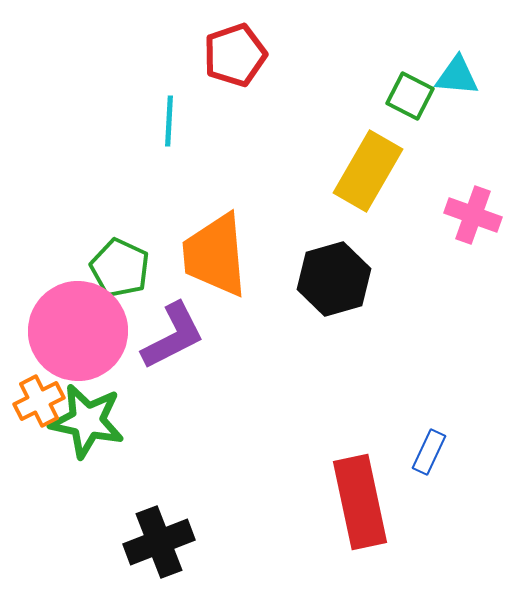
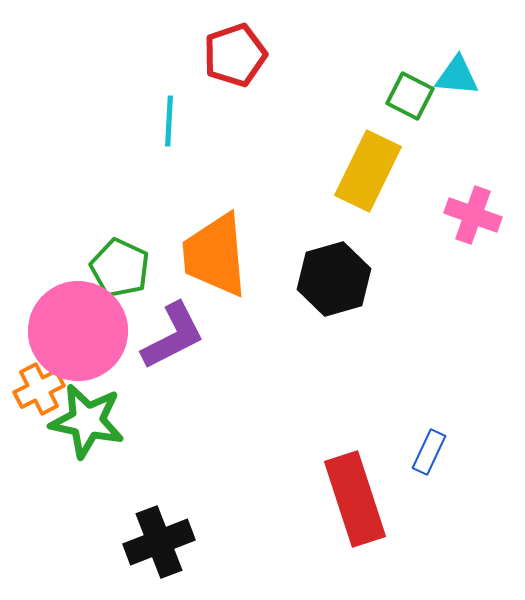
yellow rectangle: rotated 4 degrees counterclockwise
orange cross: moved 12 px up
red rectangle: moved 5 px left, 3 px up; rotated 6 degrees counterclockwise
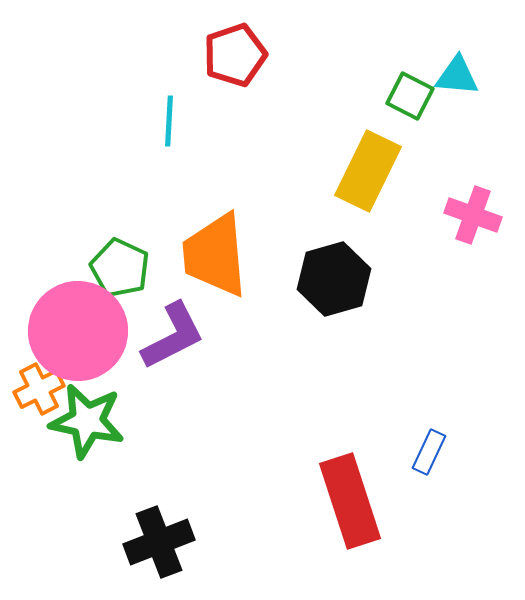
red rectangle: moved 5 px left, 2 px down
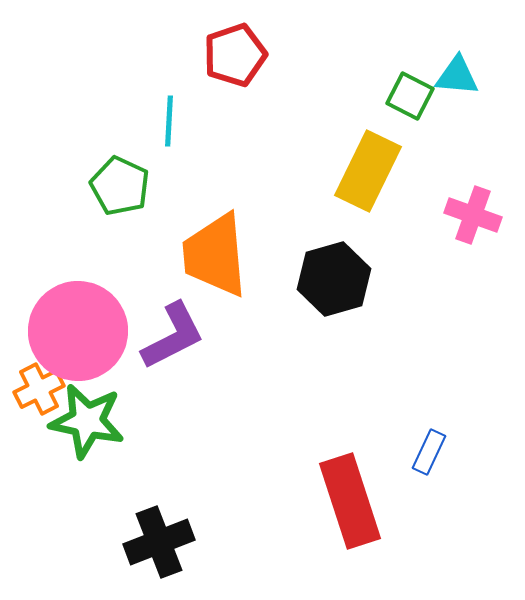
green pentagon: moved 82 px up
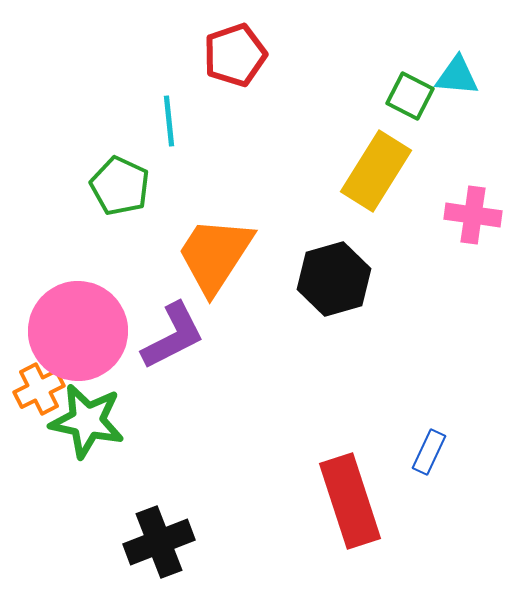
cyan line: rotated 9 degrees counterclockwise
yellow rectangle: moved 8 px right; rotated 6 degrees clockwise
pink cross: rotated 12 degrees counterclockwise
orange trapezoid: rotated 38 degrees clockwise
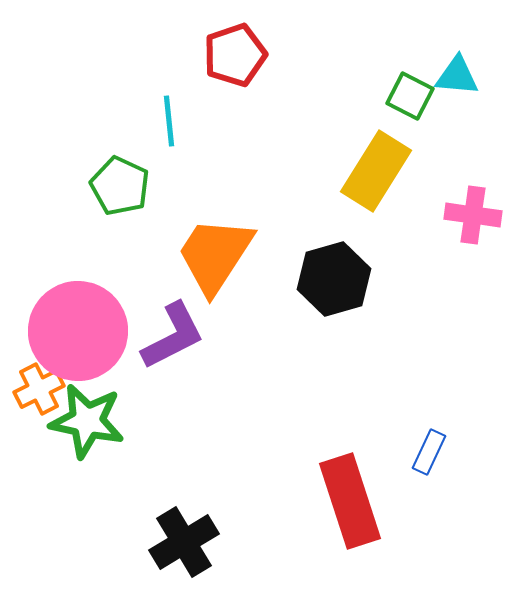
black cross: moved 25 px right; rotated 10 degrees counterclockwise
